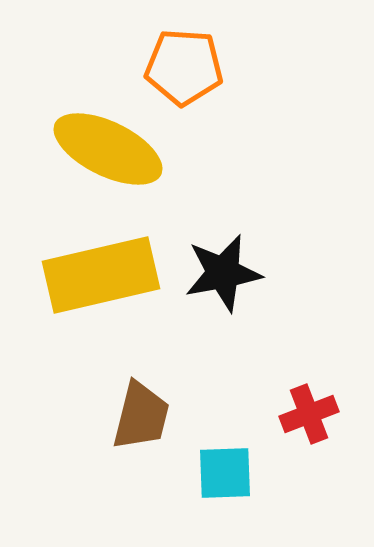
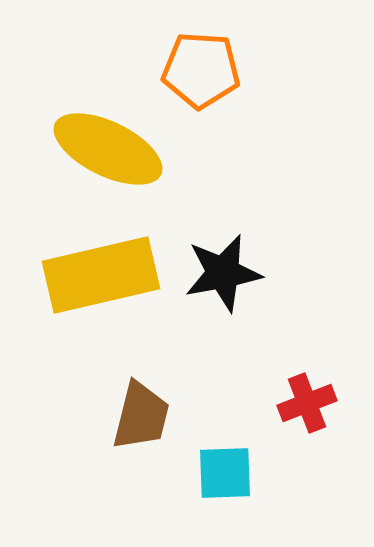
orange pentagon: moved 17 px right, 3 px down
red cross: moved 2 px left, 11 px up
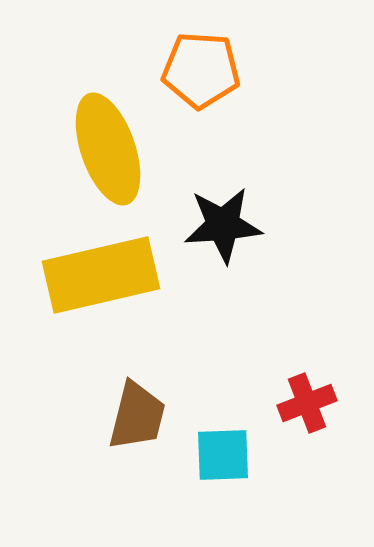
yellow ellipse: rotated 45 degrees clockwise
black star: moved 48 px up; rotated 6 degrees clockwise
brown trapezoid: moved 4 px left
cyan square: moved 2 px left, 18 px up
